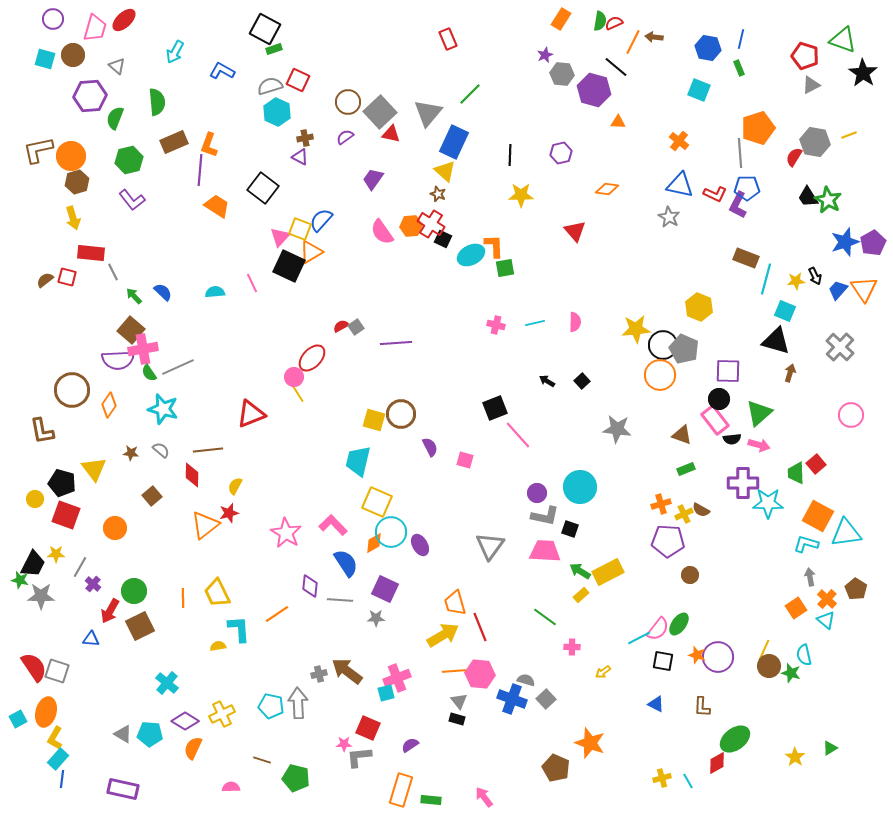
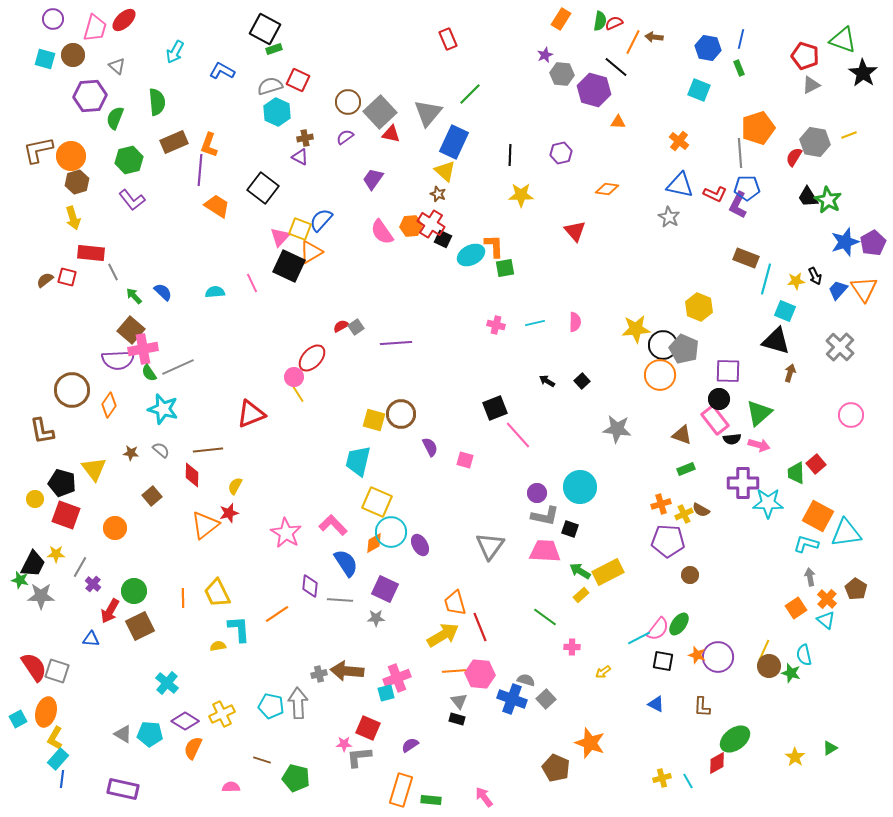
brown arrow at (347, 671): rotated 32 degrees counterclockwise
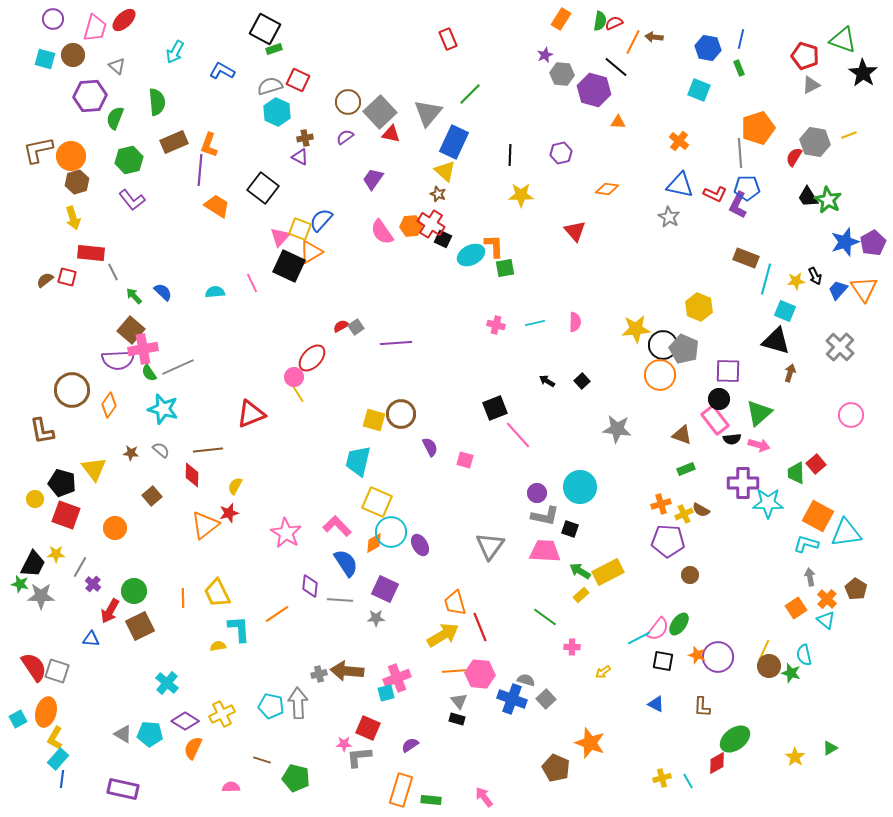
pink L-shape at (333, 525): moved 4 px right, 1 px down
green star at (20, 580): moved 4 px down
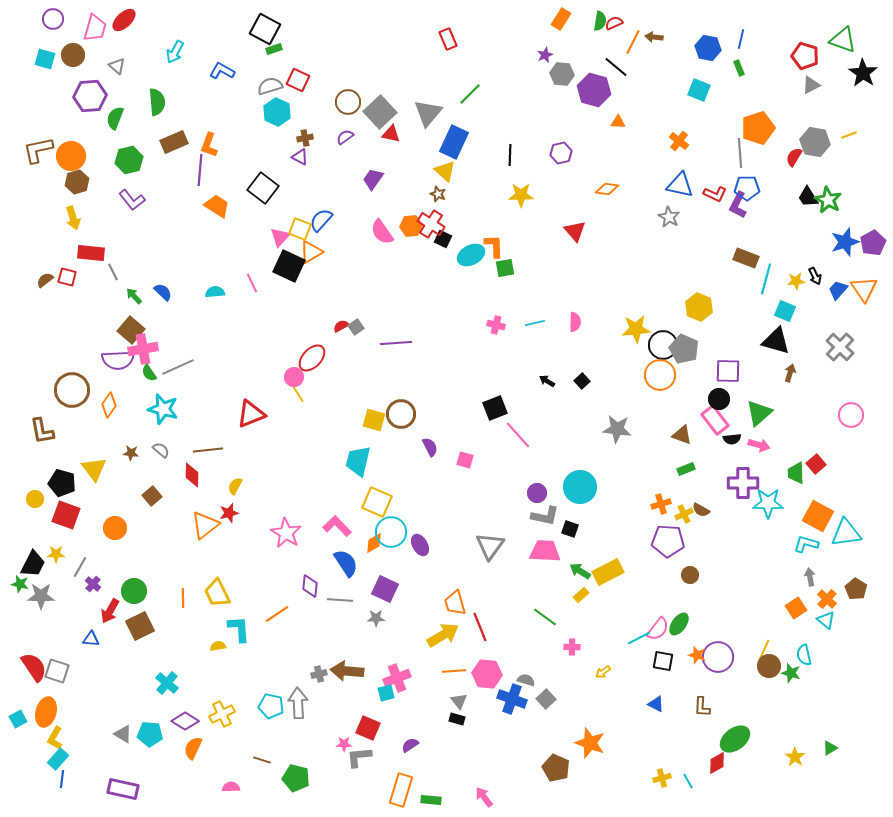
pink hexagon at (480, 674): moved 7 px right
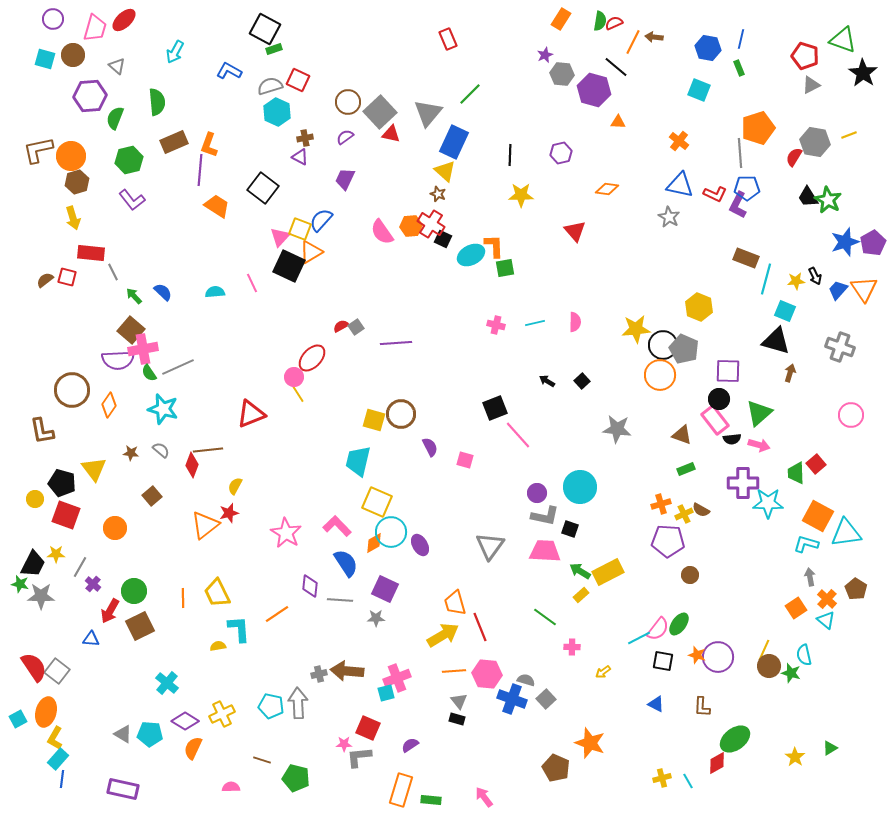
blue L-shape at (222, 71): moved 7 px right
purple trapezoid at (373, 179): moved 28 px left; rotated 10 degrees counterclockwise
gray cross at (840, 347): rotated 24 degrees counterclockwise
red diamond at (192, 475): moved 10 px up; rotated 20 degrees clockwise
gray square at (57, 671): rotated 20 degrees clockwise
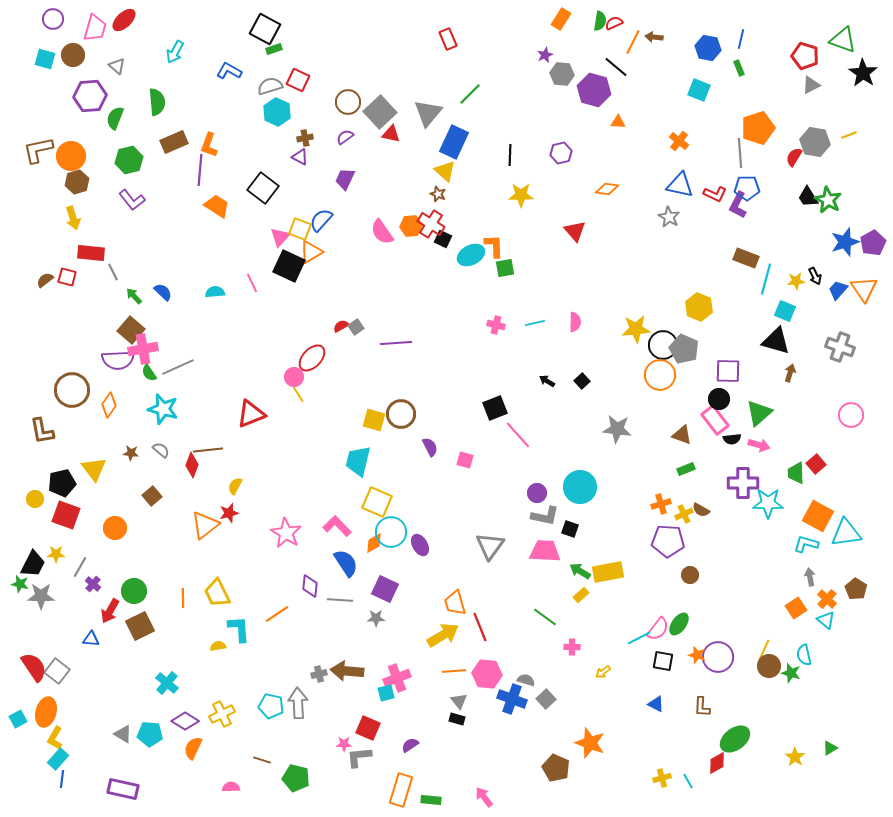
black pentagon at (62, 483): rotated 28 degrees counterclockwise
yellow rectangle at (608, 572): rotated 16 degrees clockwise
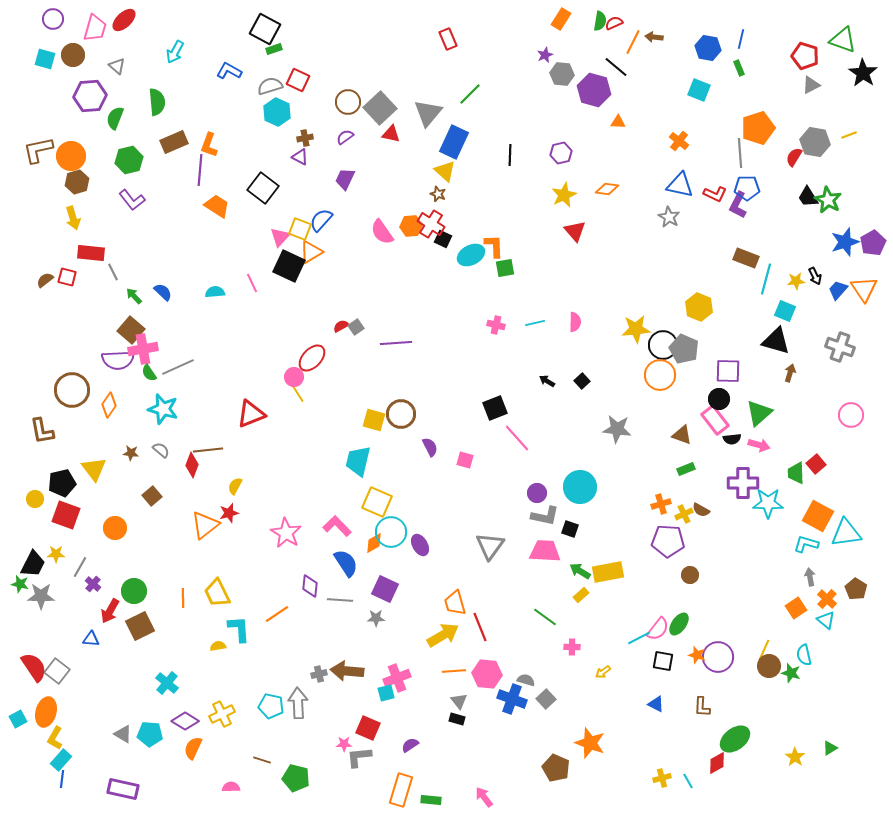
gray square at (380, 112): moved 4 px up
yellow star at (521, 195): moved 43 px right; rotated 25 degrees counterclockwise
pink line at (518, 435): moved 1 px left, 3 px down
cyan rectangle at (58, 759): moved 3 px right, 1 px down
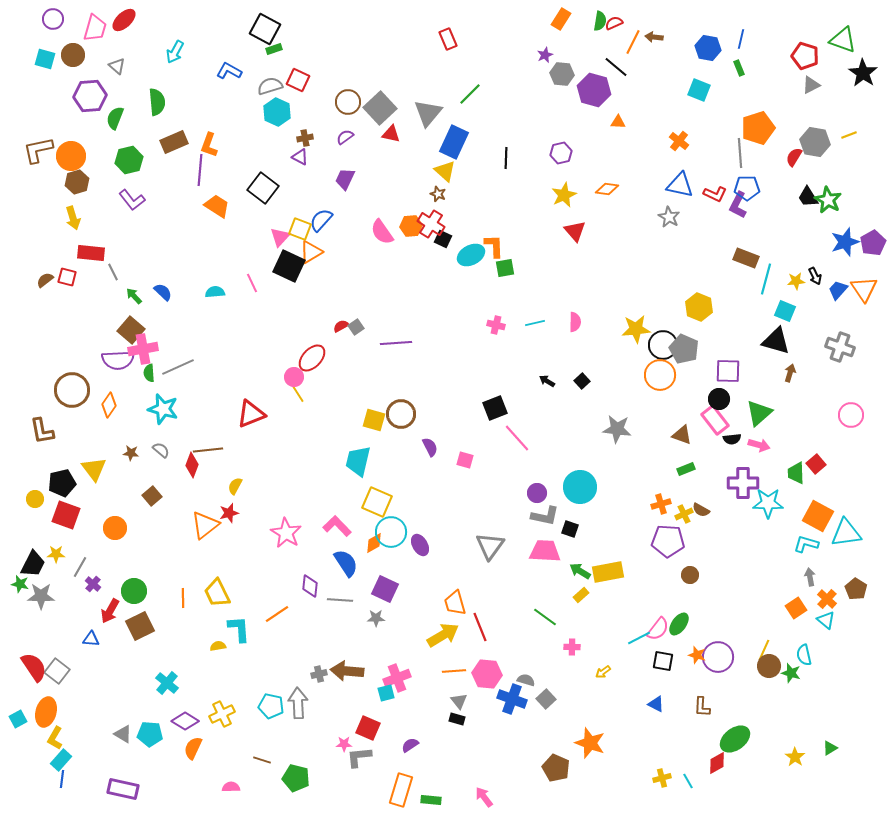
black line at (510, 155): moved 4 px left, 3 px down
green semicircle at (149, 373): rotated 30 degrees clockwise
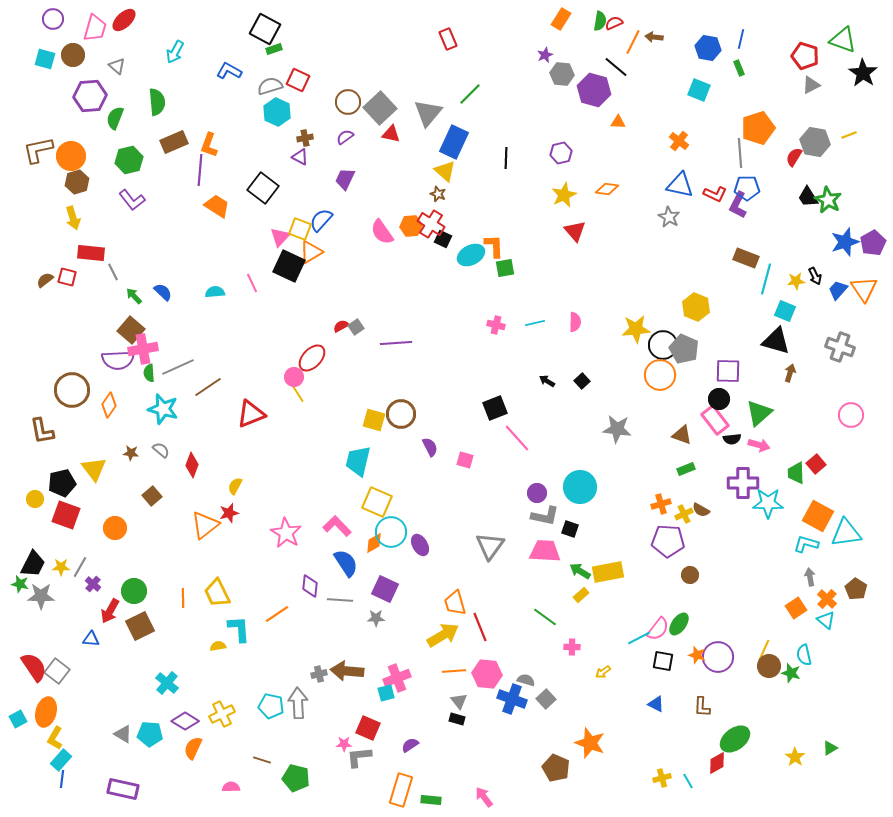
yellow hexagon at (699, 307): moved 3 px left
brown line at (208, 450): moved 63 px up; rotated 28 degrees counterclockwise
yellow star at (56, 554): moved 5 px right, 13 px down
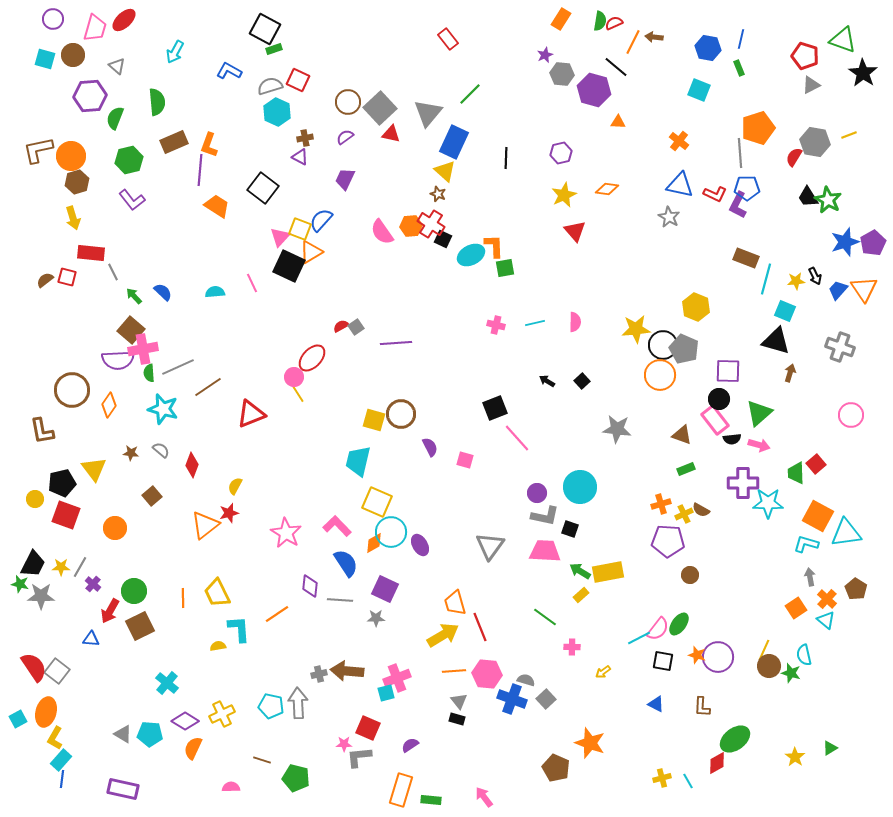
red rectangle at (448, 39): rotated 15 degrees counterclockwise
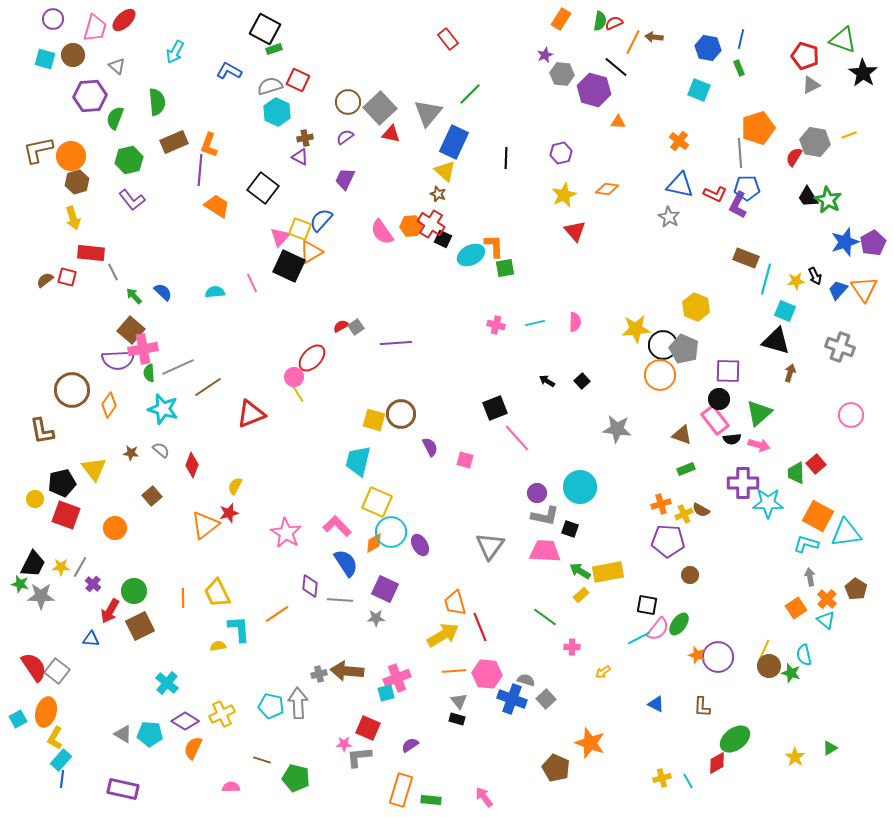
black square at (663, 661): moved 16 px left, 56 px up
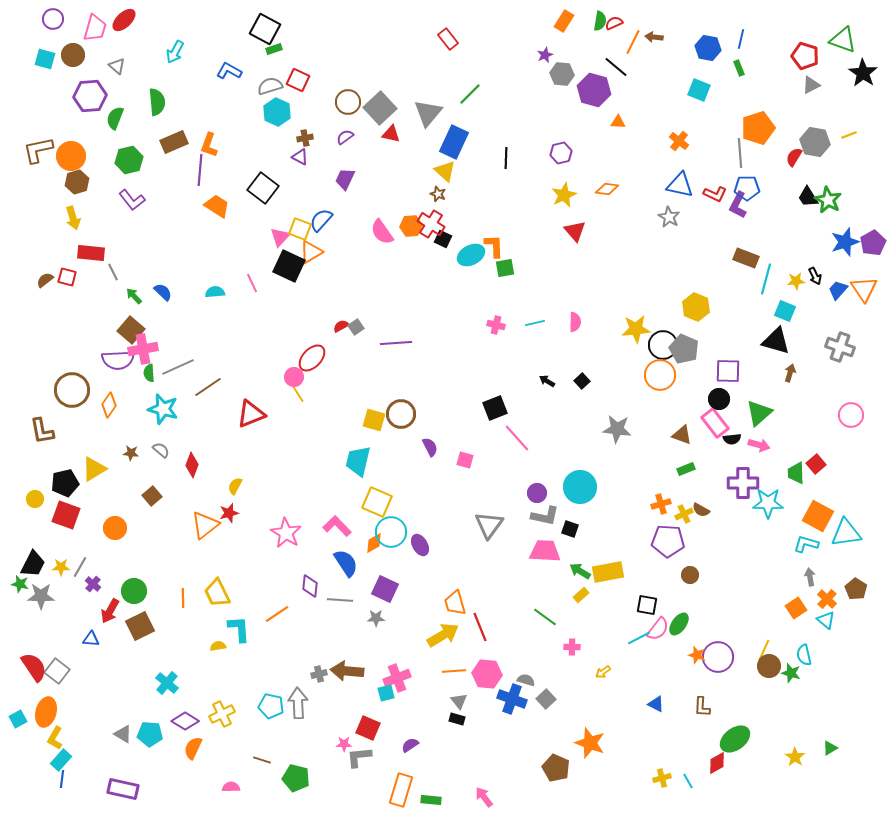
orange rectangle at (561, 19): moved 3 px right, 2 px down
pink rectangle at (715, 420): moved 3 px down
yellow triangle at (94, 469): rotated 36 degrees clockwise
black pentagon at (62, 483): moved 3 px right
gray triangle at (490, 546): moved 1 px left, 21 px up
